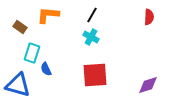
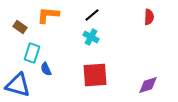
black line: rotated 21 degrees clockwise
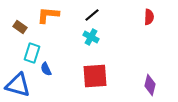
red square: moved 1 px down
purple diamond: moved 2 px right; rotated 60 degrees counterclockwise
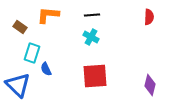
black line: rotated 35 degrees clockwise
blue triangle: rotated 28 degrees clockwise
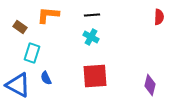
red semicircle: moved 10 px right
blue semicircle: moved 9 px down
blue triangle: rotated 16 degrees counterclockwise
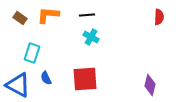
black line: moved 5 px left
brown rectangle: moved 9 px up
red square: moved 10 px left, 3 px down
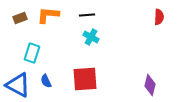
brown rectangle: rotated 56 degrees counterclockwise
blue semicircle: moved 3 px down
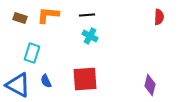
brown rectangle: rotated 40 degrees clockwise
cyan cross: moved 1 px left, 1 px up
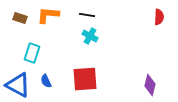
black line: rotated 14 degrees clockwise
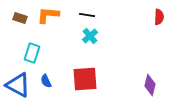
cyan cross: rotated 21 degrees clockwise
